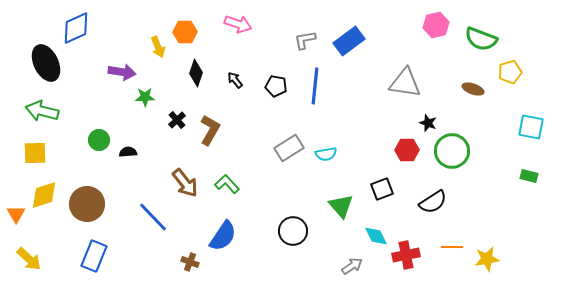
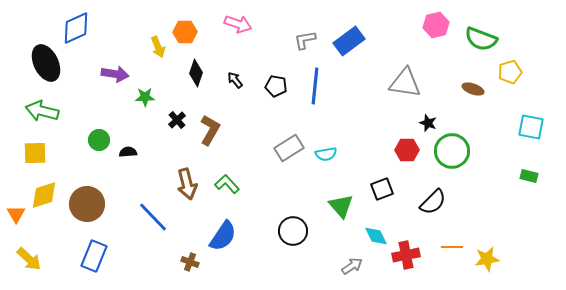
purple arrow at (122, 72): moved 7 px left, 2 px down
brown arrow at (185, 183): moved 2 px right, 1 px down; rotated 24 degrees clockwise
black semicircle at (433, 202): rotated 12 degrees counterclockwise
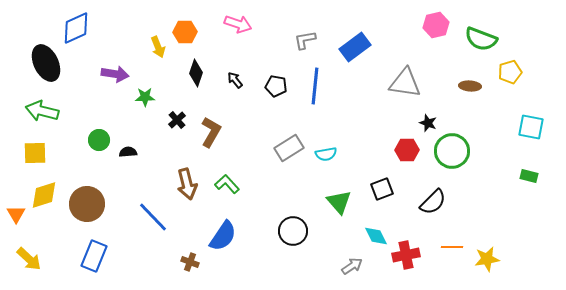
blue rectangle at (349, 41): moved 6 px right, 6 px down
brown ellipse at (473, 89): moved 3 px left, 3 px up; rotated 15 degrees counterclockwise
brown L-shape at (210, 130): moved 1 px right, 2 px down
green triangle at (341, 206): moved 2 px left, 4 px up
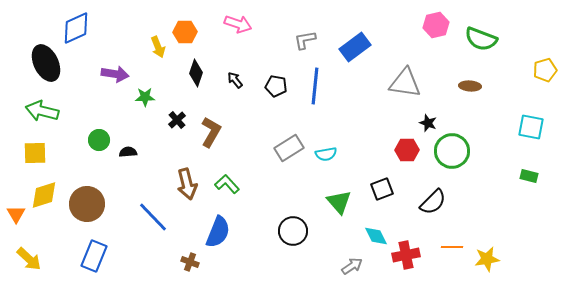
yellow pentagon at (510, 72): moved 35 px right, 2 px up
blue semicircle at (223, 236): moved 5 px left, 4 px up; rotated 12 degrees counterclockwise
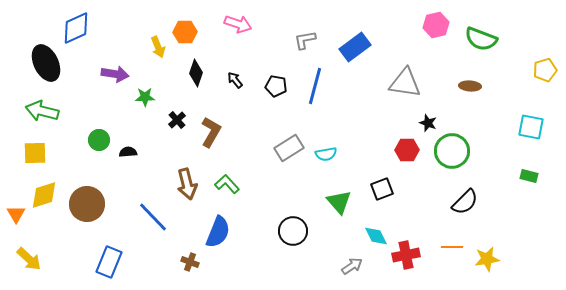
blue line at (315, 86): rotated 9 degrees clockwise
black semicircle at (433, 202): moved 32 px right
blue rectangle at (94, 256): moved 15 px right, 6 px down
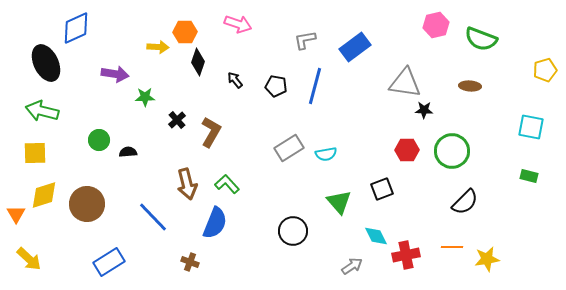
yellow arrow at (158, 47): rotated 65 degrees counterclockwise
black diamond at (196, 73): moved 2 px right, 11 px up
black star at (428, 123): moved 4 px left, 13 px up; rotated 18 degrees counterclockwise
blue semicircle at (218, 232): moved 3 px left, 9 px up
blue rectangle at (109, 262): rotated 36 degrees clockwise
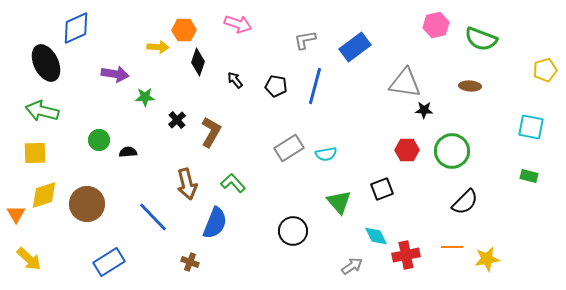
orange hexagon at (185, 32): moved 1 px left, 2 px up
green L-shape at (227, 184): moved 6 px right, 1 px up
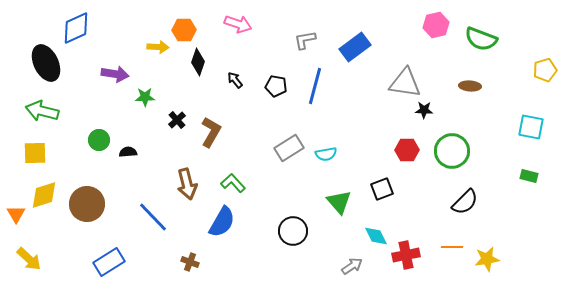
blue semicircle at (215, 223): moved 7 px right, 1 px up; rotated 8 degrees clockwise
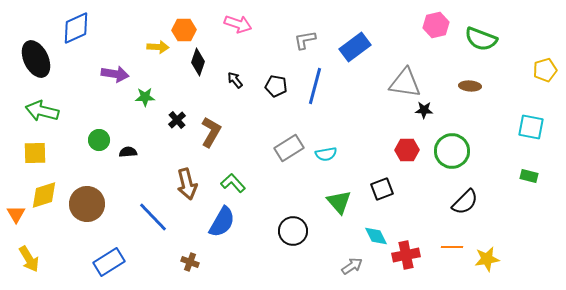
black ellipse at (46, 63): moved 10 px left, 4 px up
yellow arrow at (29, 259): rotated 16 degrees clockwise
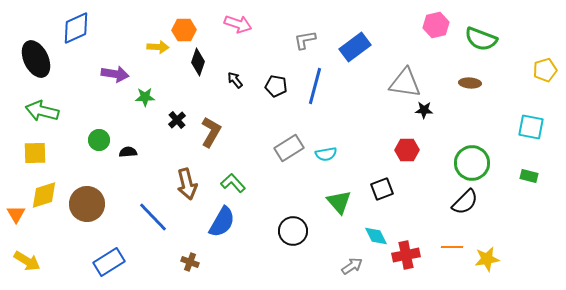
brown ellipse at (470, 86): moved 3 px up
green circle at (452, 151): moved 20 px right, 12 px down
yellow arrow at (29, 259): moved 2 px left, 2 px down; rotated 28 degrees counterclockwise
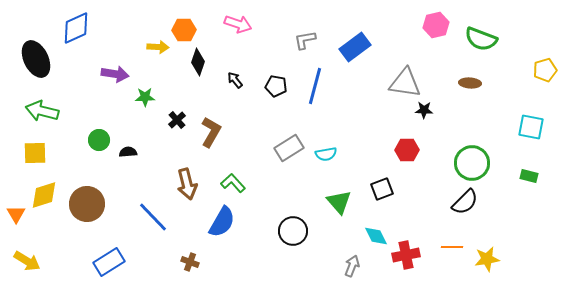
gray arrow at (352, 266): rotated 35 degrees counterclockwise
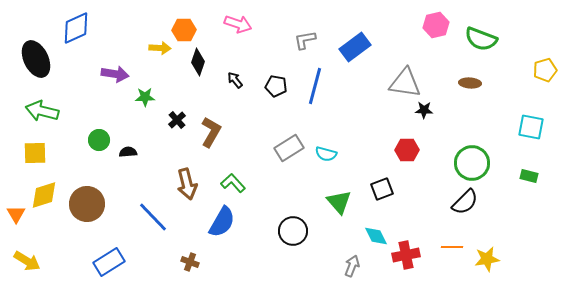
yellow arrow at (158, 47): moved 2 px right, 1 px down
cyan semicircle at (326, 154): rotated 25 degrees clockwise
